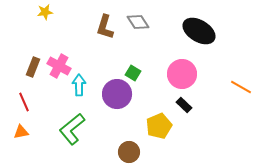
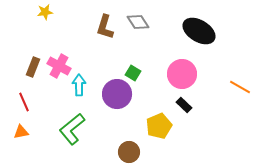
orange line: moved 1 px left
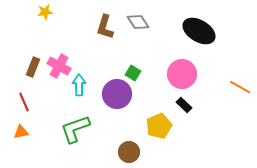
green L-shape: moved 3 px right; rotated 20 degrees clockwise
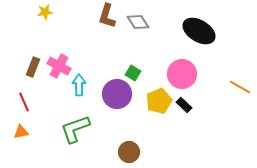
brown L-shape: moved 2 px right, 11 px up
yellow pentagon: moved 25 px up
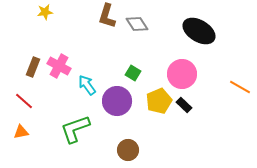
gray diamond: moved 1 px left, 2 px down
cyan arrow: moved 8 px right; rotated 35 degrees counterclockwise
purple circle: moved 7 px down
red line: moved 1 px up; rotated 24 degrees counterclockwise
brown circle: moved 1 px left, 2 px up
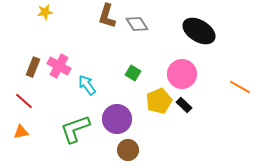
purple circle: moved 18 px down
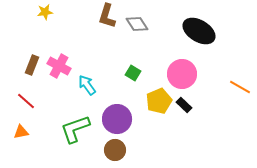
brown rectangle: moved 1 px left, 2 px up
red line: moved 2 px right
brown circle: moved 13 px left
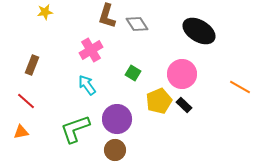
pink cross: moved 32 px right, 16 px up; rotated 30 degrees clockwise
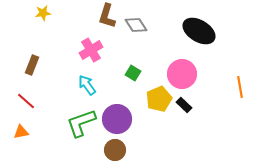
yellow star: moved 2 px left, 1 px down
gray diamond: moved 1 px left, 1 px down
orange line: rotated 50 degrees clockwise
yellow pentagon: moved 2 px up
green L-shape: moved 6 px right, 6 px up
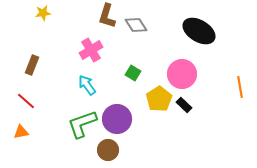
yellow pentagon: rotated 10 degrees counterclockwise
green L-shape: moved 1 px right, 1 px down
brown circle: moved 7 px left
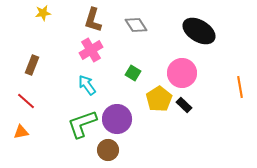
brown L-shape: moved 14 px left, 4 px down
pink circle: moved 1 px up
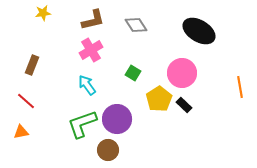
brown L-shape: rotated 120 degrees counterclockwise
